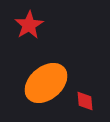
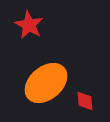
red star: rotated 12 degrees counterclockwise
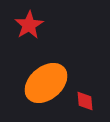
red star: rotated 12 degrees clockwise
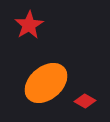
red diamond: rotated 55 degrees counterclockwise
